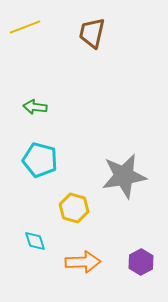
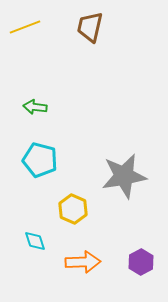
brown trapezoid: moved 2 px left, 6 px up
yellow hexagon: moved 1 px left, 1 px down; rotated 8 degrees clockwise
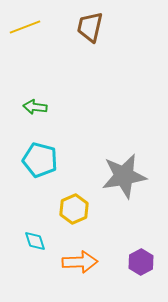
yellow hexagon: moved 1 px right; rotated 12 degrees clockwise
orange arrow: moved 3 px left
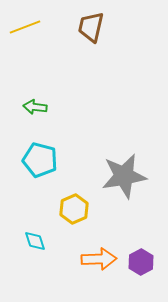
brown trapezoid: moved 1 px right
orange arrow: moved 19 px right, 3 px up
